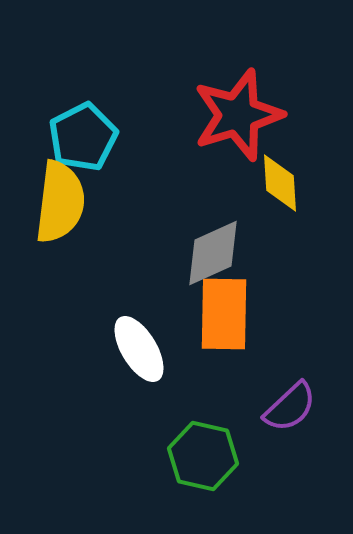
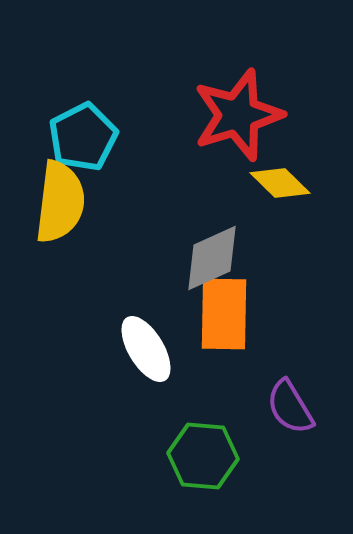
yellow diamond: rotated 42 degrees counterclockwise
gray diamond: moved 1 px left, 5 px down
white ellipse: moved 7 px right
purple semicircle: rotated 102 degrees clockwise
green hexagon: rotated 8 degrees counterclockwise
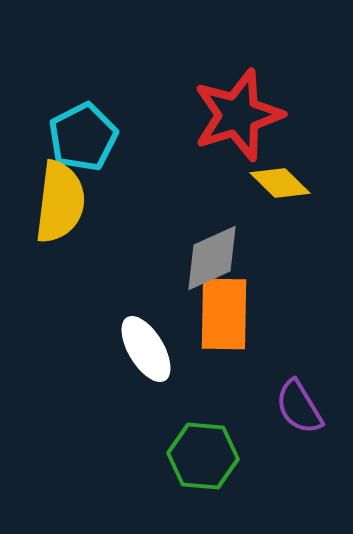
purple semicircle: moved 9 px right
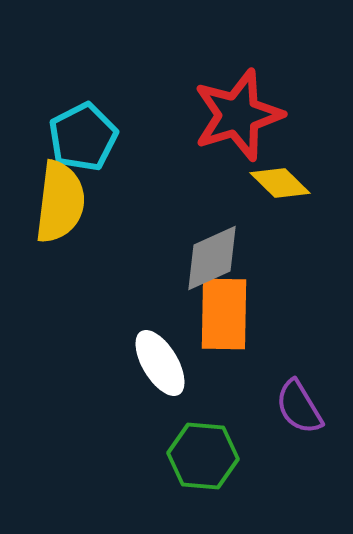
white ellipse: moved 14 px right, 14 px down
